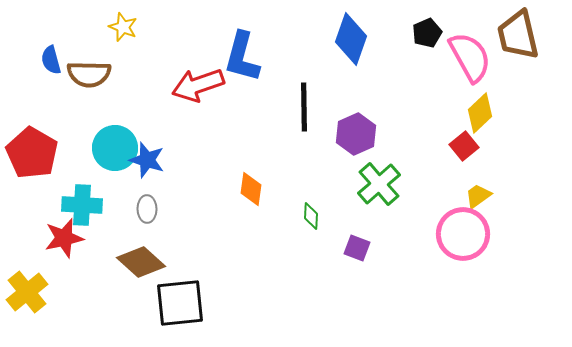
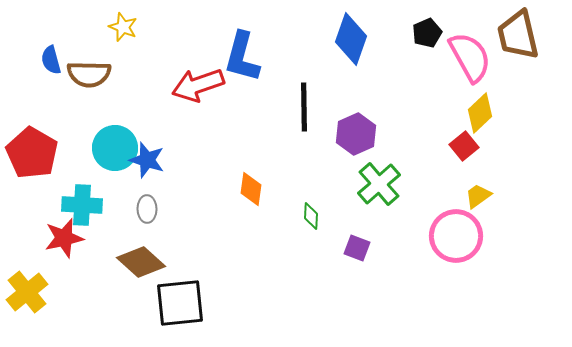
pink circle: moved 7 px left, 2 px down
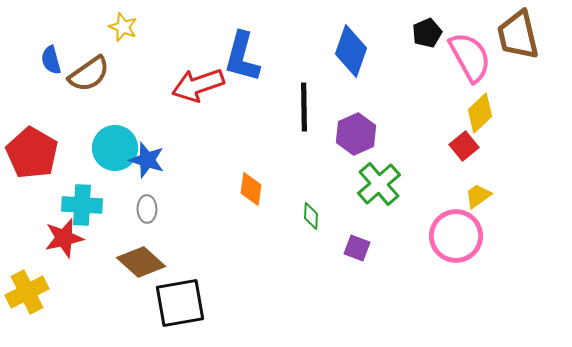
blue diamond: moved 12 px down
brown semicircle: rotated 36 degrees counterclockwise
yellow cross: rotated 12 degrees clockwise
black square: rotated 4 degrees counterclockwise
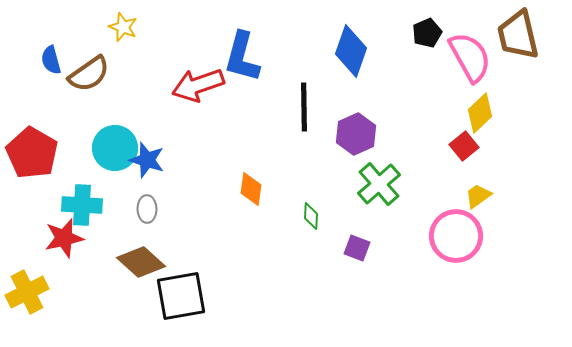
black square: moved 1 px right, 7 px up
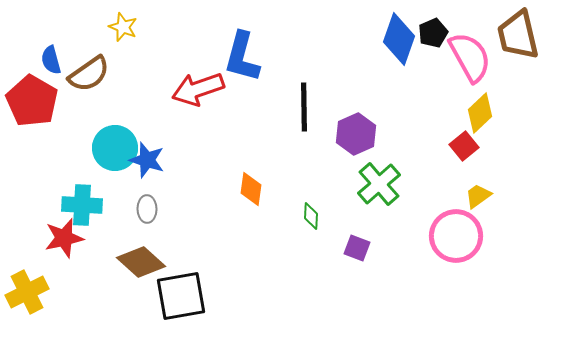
black pentagon: moved 6 px right
blue diamond: moved 48 px right, 12 px up
red arrow: moved 4 px down
red pentagon: moved 52 px up
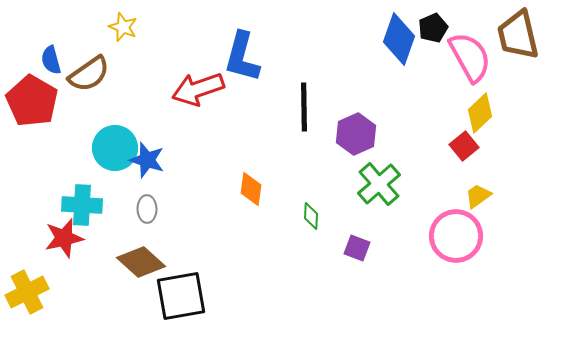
black pentagon: moved 5 px up
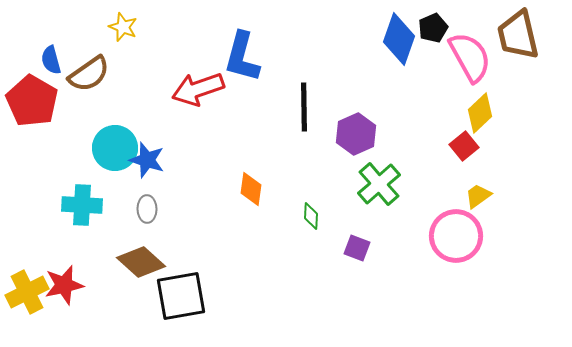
red star: moved 47 px down
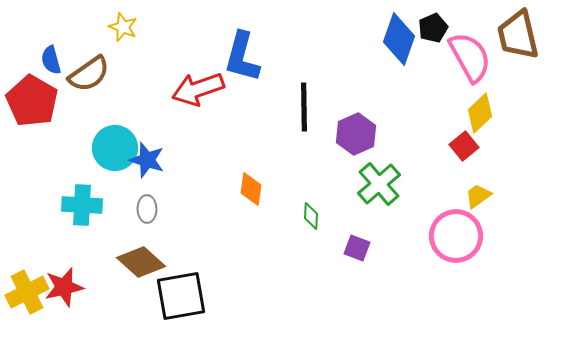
red star: moved 2 px down
